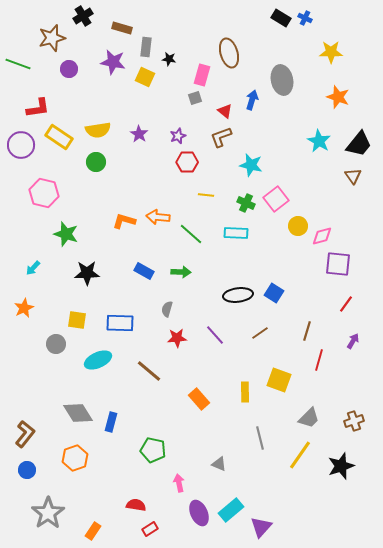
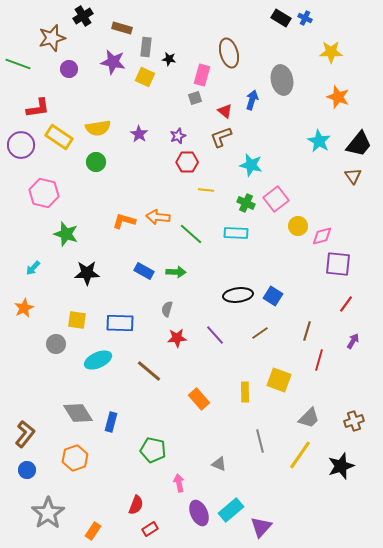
yellow semicircle at (98, 130): moved 2 px up
yellow line at (206, 195): moved 5 px up
green arrow at (181, 272): moved 5 px left
blue square at (274, 293): moved 1 px left, 3 px down
gray line at (260, 438): moved 3 px down
red semicircle at (136, 505): rotated 102 degrees clockwise
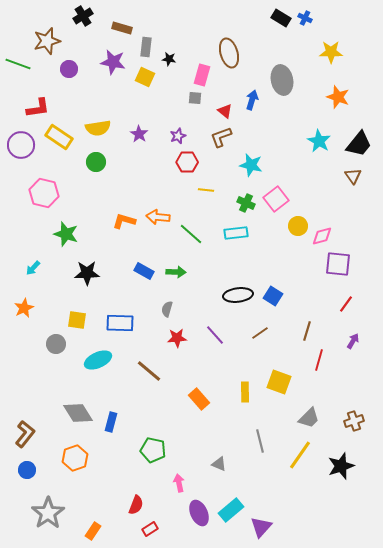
brown star at (52, 38): moved 5 px left, 3 px down
gray square at (195, 98): rotated 24 degrees clockwise
cyan rectangle at (236, 233): rotated 10 degrees counterclockwise
yellow square at (279, 380): moved 2 px down
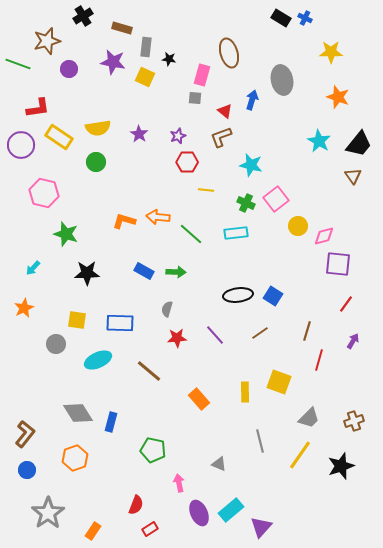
pink diamond at (322, 236): moved 2 px right
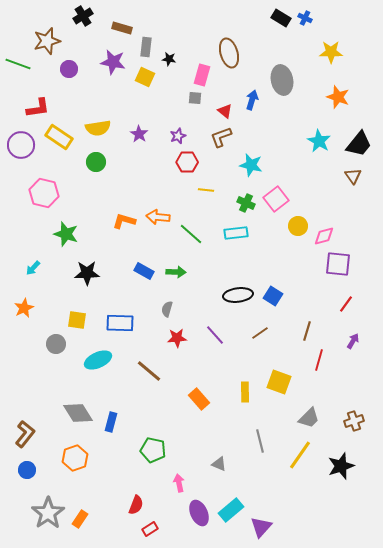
orange rectangle at (93, 531): moved 13 px left, 12 px up
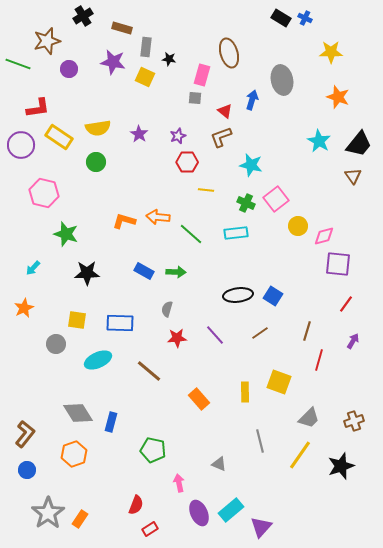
orange hexagon at (75, 458): moved 1 px left, 4 px up
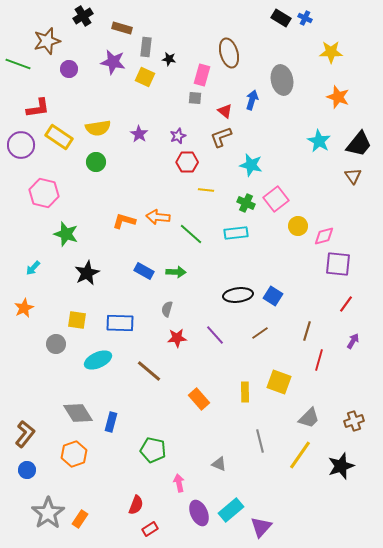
black star at (87, 273): rotated 25 degrees counterclockwise
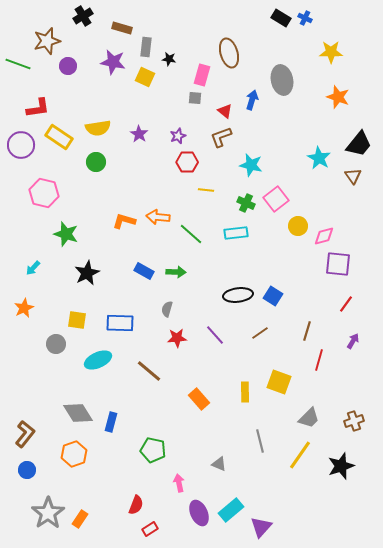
purple circle at (69, 69): moved 1 px left, 3 px up
cyan star at (319, 141): moved 17 px down
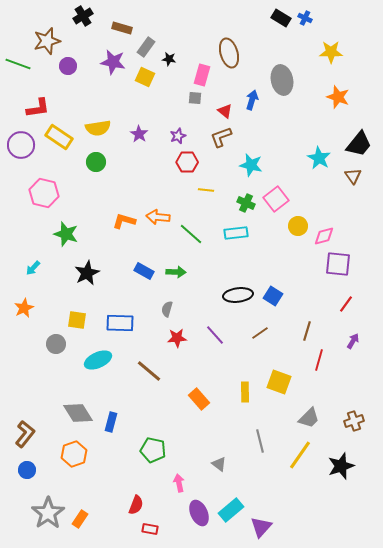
gray rectangle at (146, 47): rotated 30 degrees clockwise
gray triangle at (219, 464): rotated 14 degrees clockwise
red rectangle at (150, 529): rotated 42 degrees clockwise
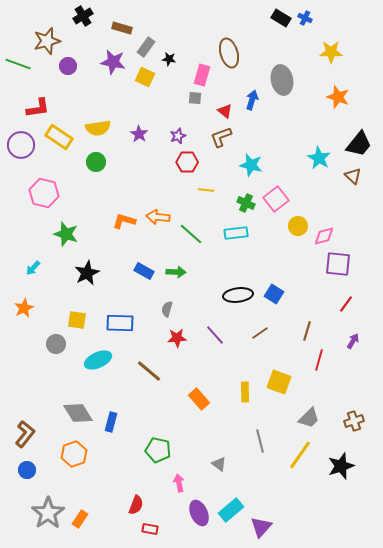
brown triangle at (353, 176): rotated 12 degrees counterclockwise
blue square at (273, 296): moved 1 px right, 2 px up
green pentagon at (153, 450): moved 5 px right
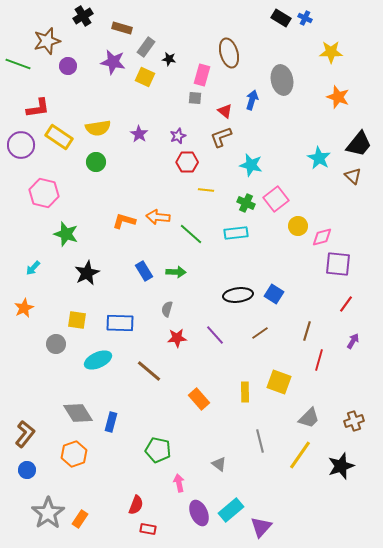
pink diamond at (324, 236): moved 2 px left, 1 px down
blue rectangle at (144, 271): rotated 30 degrees clockwise
red rectangle at (150, 529): moved 2 px left
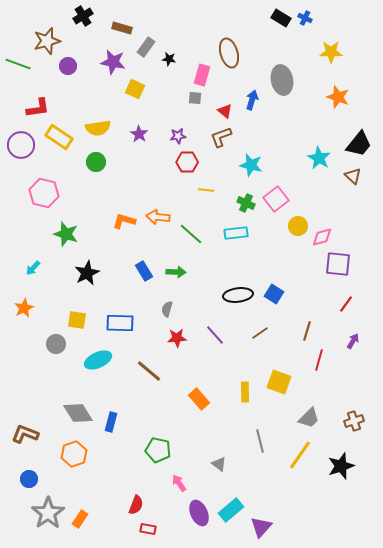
yellow square at (145, 77): moved 10 px left, 12 px down
purple star at (178, 136): rotated 14 degrees clockwise
brown L-shape at (25, 434): rotated 108 degrees counterclockwise
blue circle at (27, 470): moved 2 px right, 9 px down
pink arrow at (179, 483): rotated 24 degrees counterclockwise
